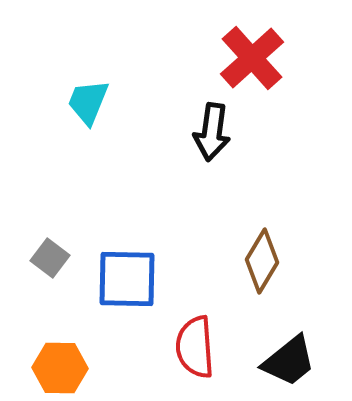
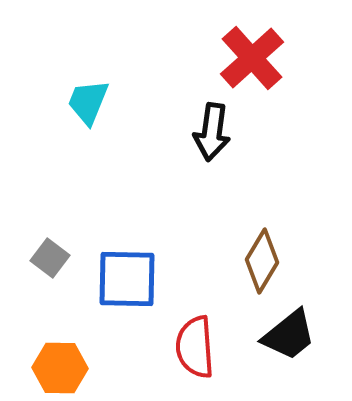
black trapezoid: moved 26 px up
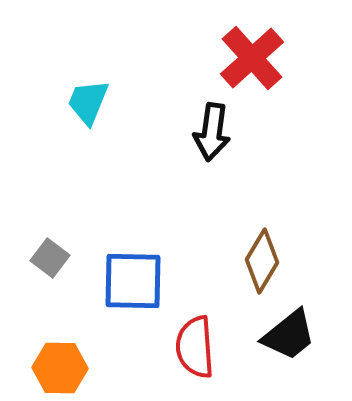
blue square: moved 6 px right, 2 px down
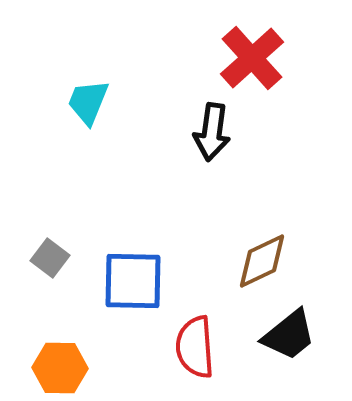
brown diamond: rotated 34 degrees clockwise
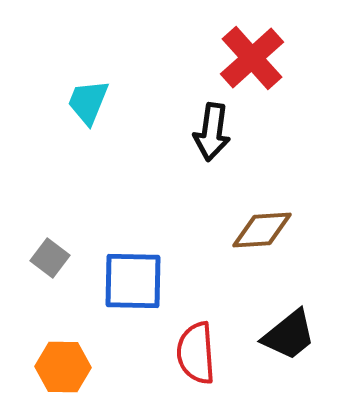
brown diamond: moved 31 px up; rotated 22 degrees clockwise
red semicircle: moved 1 px right, 6 px down
orange hexagon: moved 3 px right, 1 px up
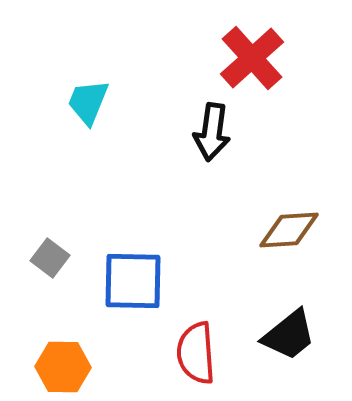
brown diamond: moved 27 px right
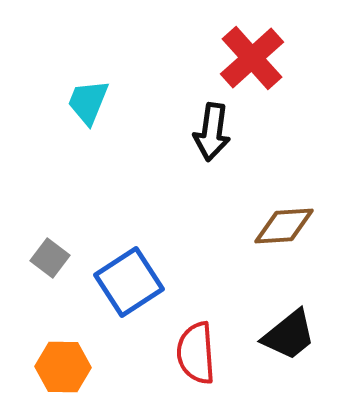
brown diamond: moved 5 px left, 4 px up
blue square: moved 4 px left, 1 px down; rotated 34 degrees counterclockwise
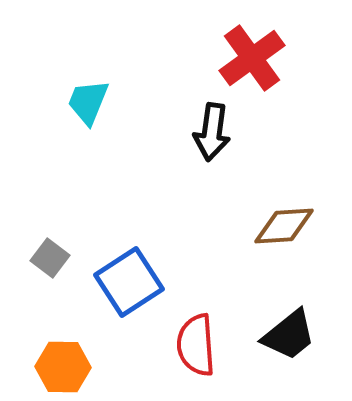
red cross: rotated 6 degrees clockwise
red semicircle: moved 8 px up
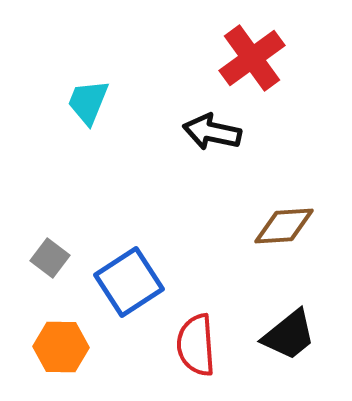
black arrow: rotated 94 degrees clockwise
orange hexagon: moved 2 px left, 20 px up
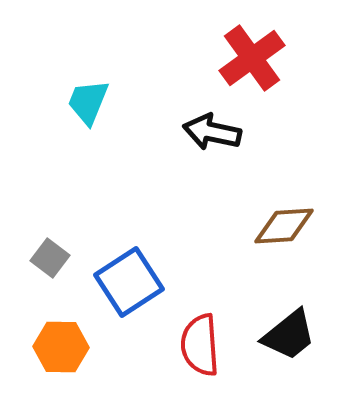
red semicircle: moved 4 px right
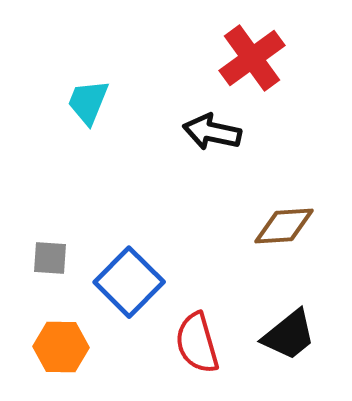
gray square: rotated 33 degrees counterclockwise
blue square: rotated 12 degrees counterclockwise
red semicircle: moved 3 px left, 2 px up; rotated 12 degrees counterclockwise
